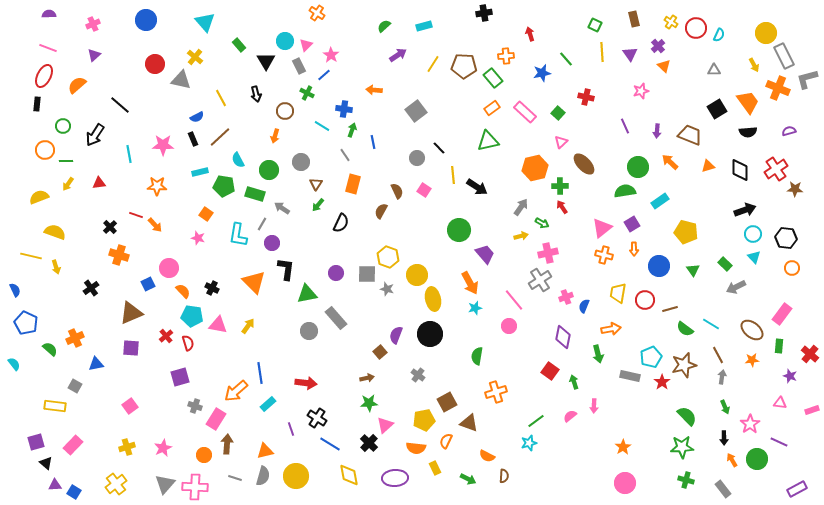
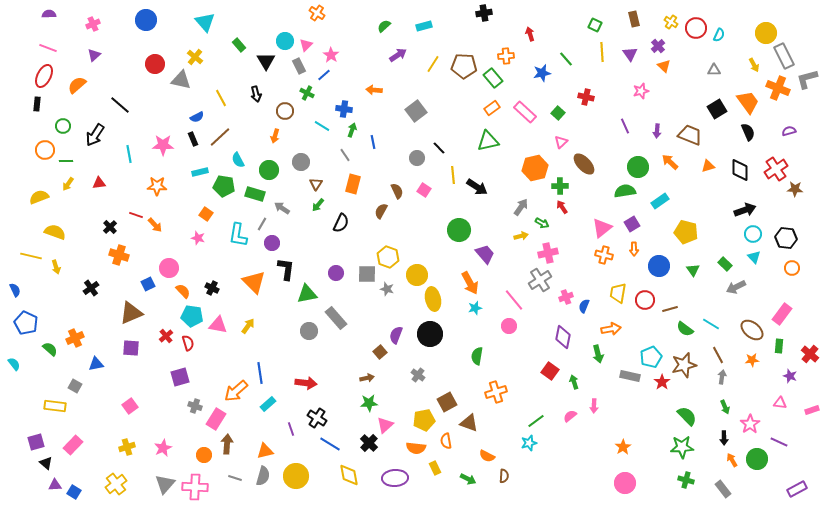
black semicircle at (748, 132): rotated 108 degrees counterclockwise
orange semicircle at (446, 441): rotated 35 degrees counterclockwise
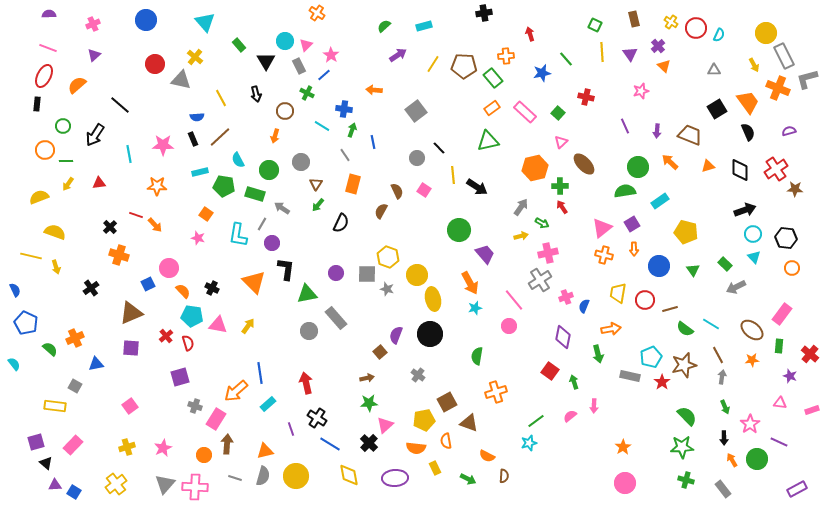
blue semicircle at (197, 117): rotated 24 degrees clockwise
red arrow at (306, 383): rotated 110 degrees counterclockwise
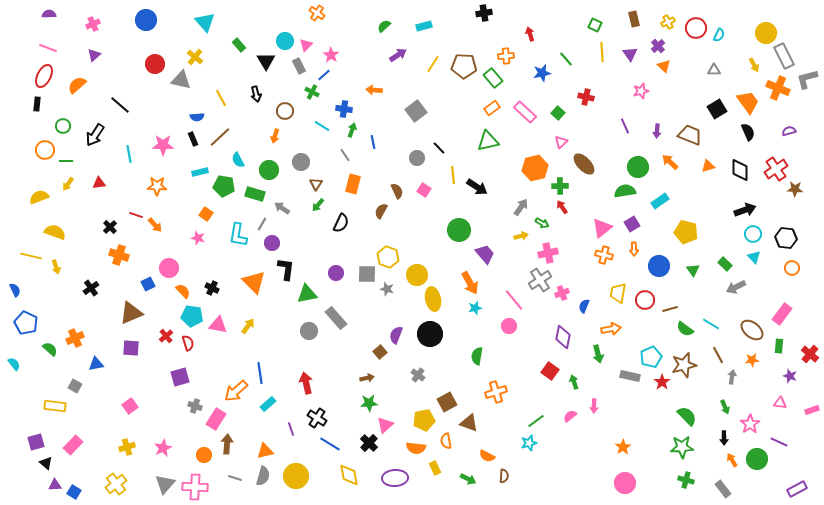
yellow cross at (671, 22): moved 3 px left; rotated 32 degrees clockwise
green cross at (307, 93): moved 5 px right, 1 px up
pink cross at (566, 297): moved 4 px left, 4 px up
gray arrow at (722, 377): moved 10 px right
